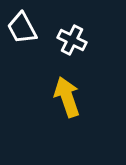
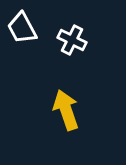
yellow arrow: moved 1 px left, 13 px down
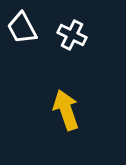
white cross: moved 5 px up
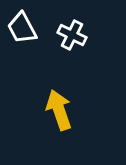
yellow arrow: moved 7 px left
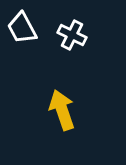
yellow arrow: moved 3 px right
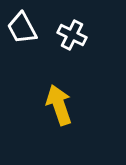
yellow arrow: moved 3 px left, 5 px up
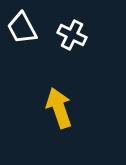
yellow arrow: moved 3 px down
